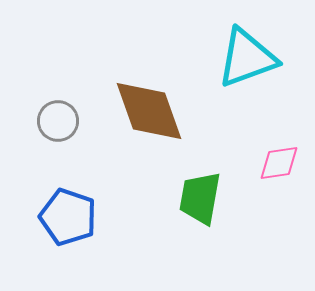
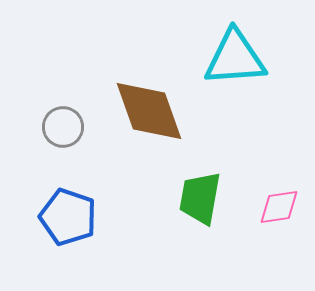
cyan triangle: moved 12 px left; rotated 16 degrees clockwise
gray circle: moved 5 px right, 6 px down
pink diamond: moved 44 px down
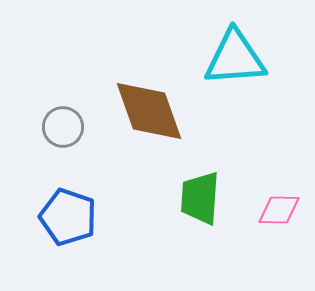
green trapezoid: rotated 6 degrees counterclockwise
pink diamond: moved 3 px down; rotated 9 degrees clockwise
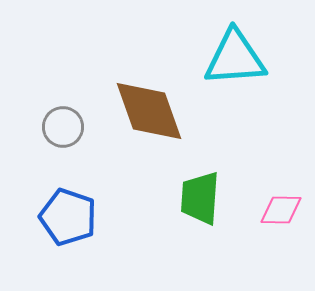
pink diamond: moved 2 px right
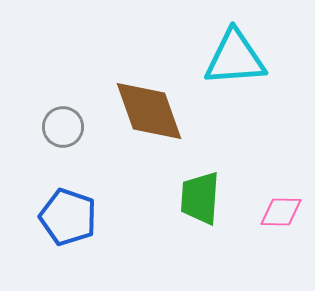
pink diamond: moved 2 px down
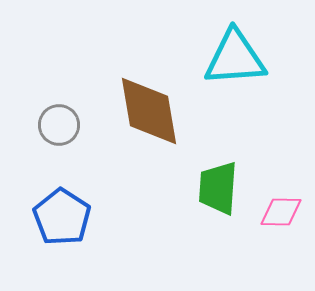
brown diamond: rotated 10 degrees clockwise
gray circle: moved 4 px left, 2 px up
green trapezoid: moved 18 px right, 10 px up
blue pentagon: moved 6 px left; rotated 14 degrees clockwise
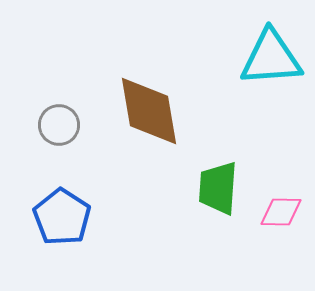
cyan triangle: moved 36 px right
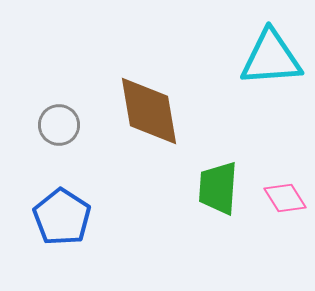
pink diamond: moved 4 px right, 14 px up; rotated 57 degrees clockwise
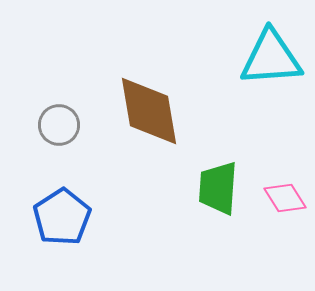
blue pentagon: rotated 6 degrees clockwise
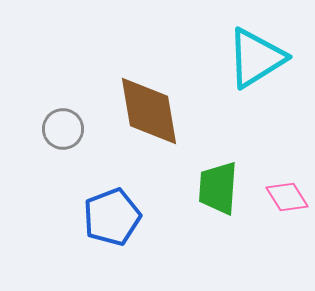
cyan triangle: moved 15 px left; rotated 28 degrees counterclockwise
gray circle: moved 4 px right, 4 px down
pink diamond: moved 2 px right, 1 px up
blue pentagon: moved 50 px right; rotated 12 degrees clockwise
